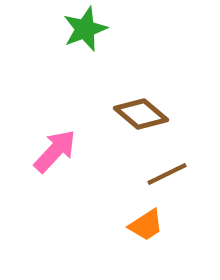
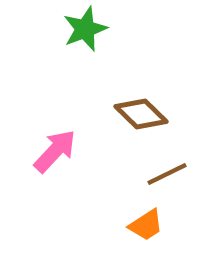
brown diamond: rotated 4 degrees clockwise
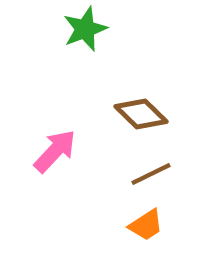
brown line: moved 16 px left
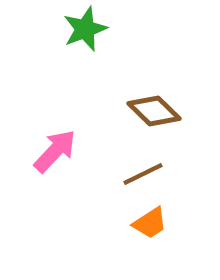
brown diamond: moved 13 px right, 3 px up
brown line: moved 8 px left
orange trapezoid: moved 4 px right, 2 px up
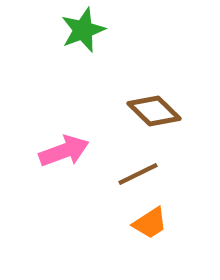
green star: moved 2 px left, 1 px down
pink arrow: moved 9 px right; rotated 27 degrees clockwise
brown line: moved 5 px left
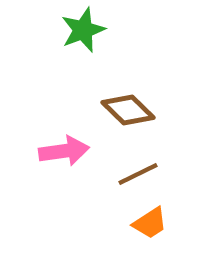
brown diamond: moved 26 px left, 1 px up
pink arrow: rotated 12 degrees clockwise
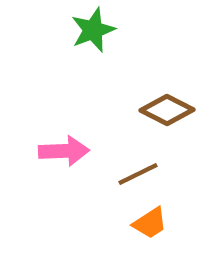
green star: moved 10 px right
brown diamond: moved 39 px right; rotated 18 degrees counterclockwise
pink arrow: rotated 6 degrees clockwise
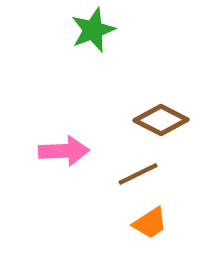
brown diamond: moved 6 px left, 10 px down
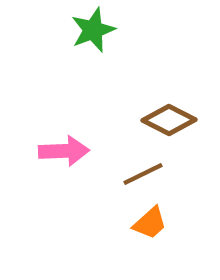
brown diamond: moved 8 px right
brown line: moved 5 px right
orange trapezoid: rotated 9 degrees counterclockwise
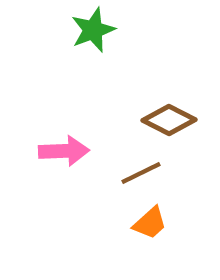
brown line: moved 2 px left, 1 px up
